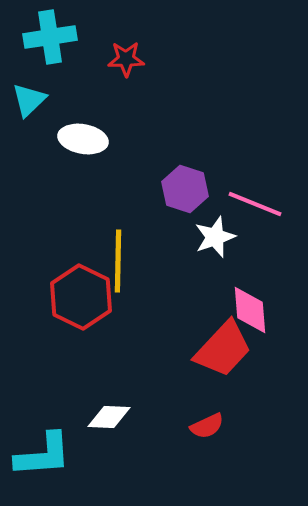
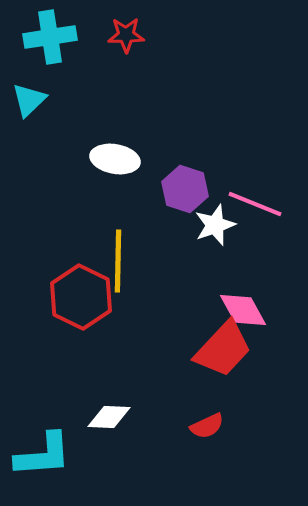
red star: moved 24 px up
white ellipse: moved 32 px right, 20 px down
white star: moved 12 px up
pink diamond: moved 7 px left; rotated 24 degrees counterclockwise
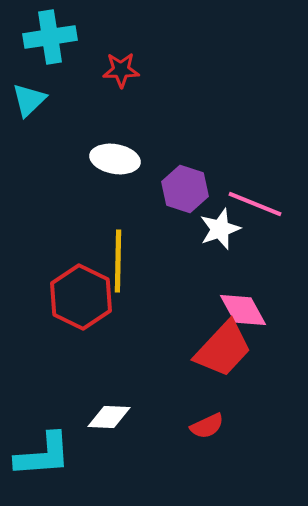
red star: moved 5 px left, 35 px down
white star: moved 5 px right, 4 px down
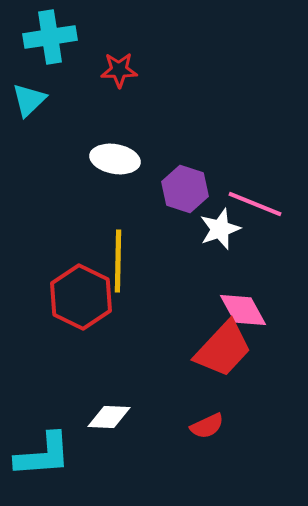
red star: moved 2 px left
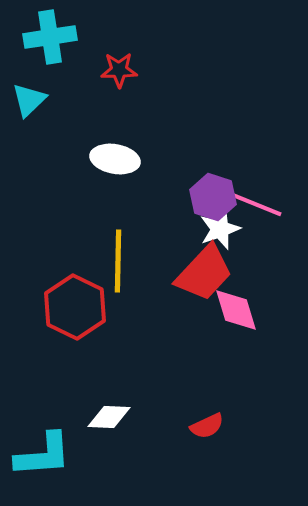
purple hexagon: moved 28 px right, 8 px down
red hexagon: moved 6 px left, 10 px down
pink diamond: moved 7 px left; rotated 12 degrees clockwise
red trapezoid: moved 19 px left, 76 px up
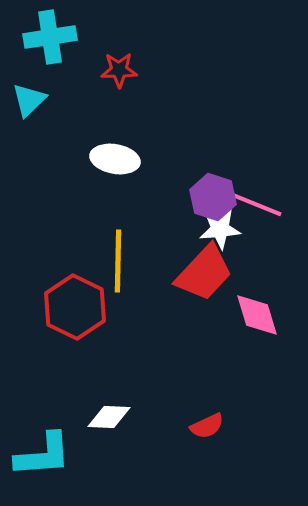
white star: rotated 15 degrees clockwise
pink diamond: moved 21 px right, 5 px down
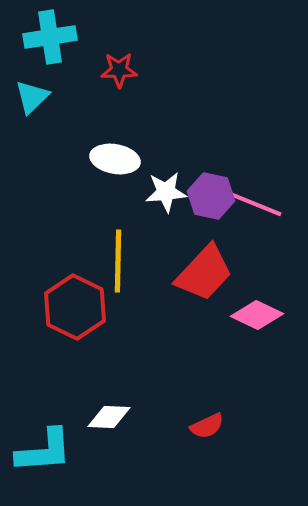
cyan triangle: moved 3 px right, 3 px up
purple hexagon: moved 2 px left, 1 px up; rotated 6 degrees counterclockwise
white star: moved 54 px left, 37 px up
pink diamond: rotated 48 degrees counterclockwise
cyan L-shape: moved 1 px right, 4 px up
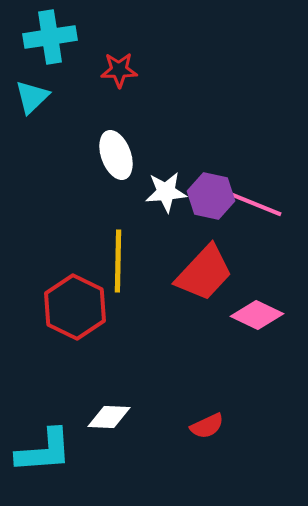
white ellipse: moved 1 px right, 4 px up; rotated 60 degrees clockwise
